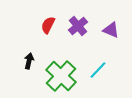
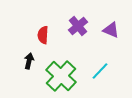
red semicircle: moved 5 px left, 10 px down; rotated 24 degrees counterclockwise
cyan line: moved 2 px right, 1 px down
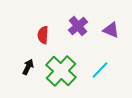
black arrow: moved 1 px left, 6 px down; rotated 14 degrees clockwise
cyan line: moved 1 px up
green cross: moved 5 px up
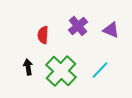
black arrow: rotated 35 degrees counterclockwise
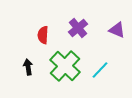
purple cross: moved 2 px down
purple triangle: moved 6 px right
green cross: moved 4 px right, 5 px up
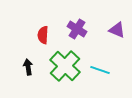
purple cross: moved 1 px left, 1 px down; rotated 18 degrees counterclockwise
cyan line: rotated 66 degrees clockwise
